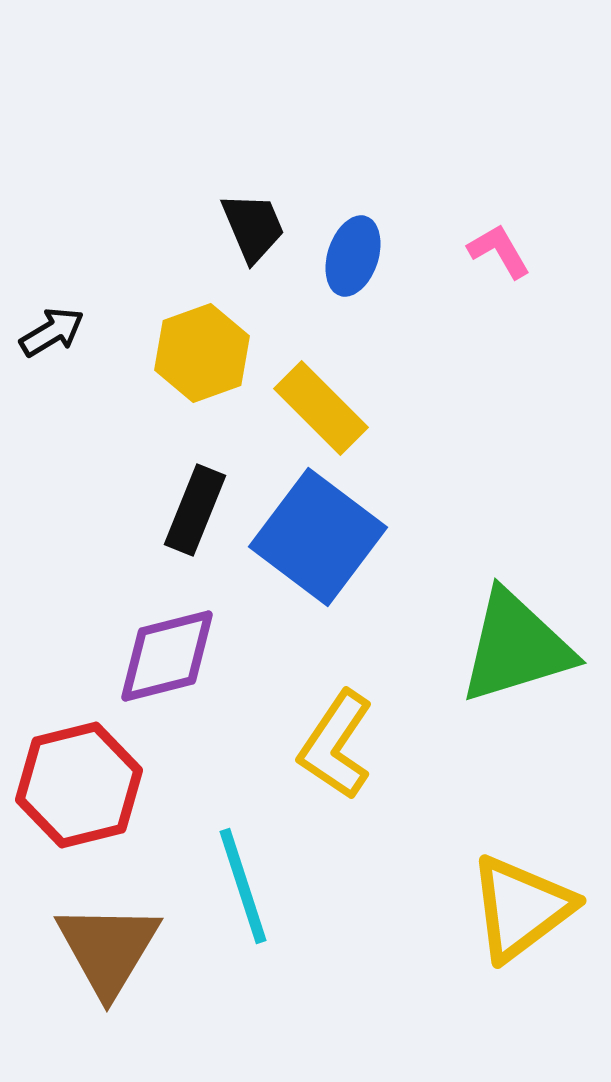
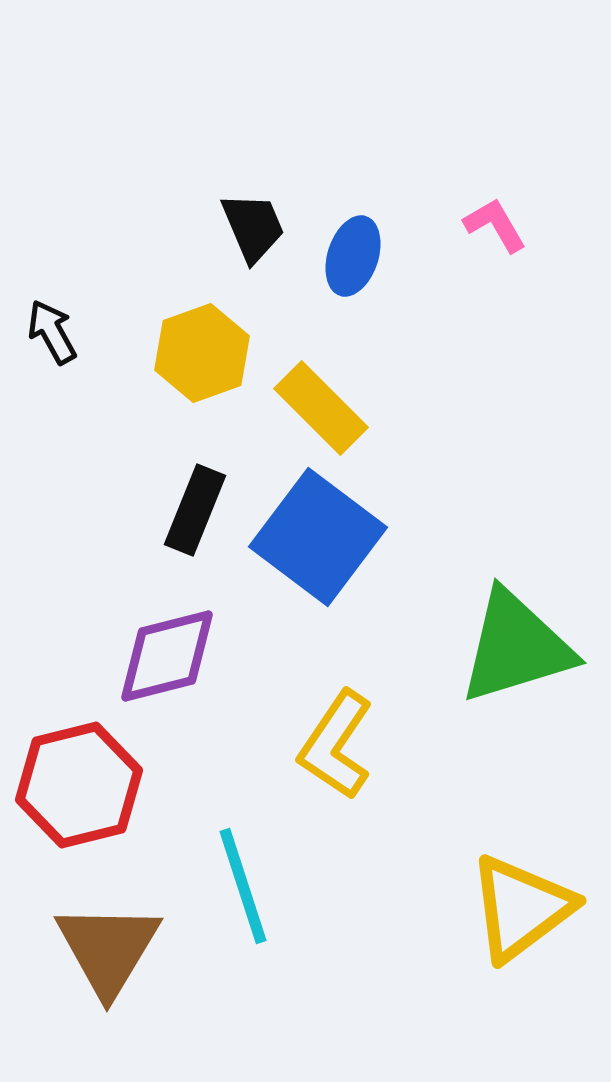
pink L-shape: moved 4 px left, 26 px up
black arrow: rotated 88 degrees counterclockwise
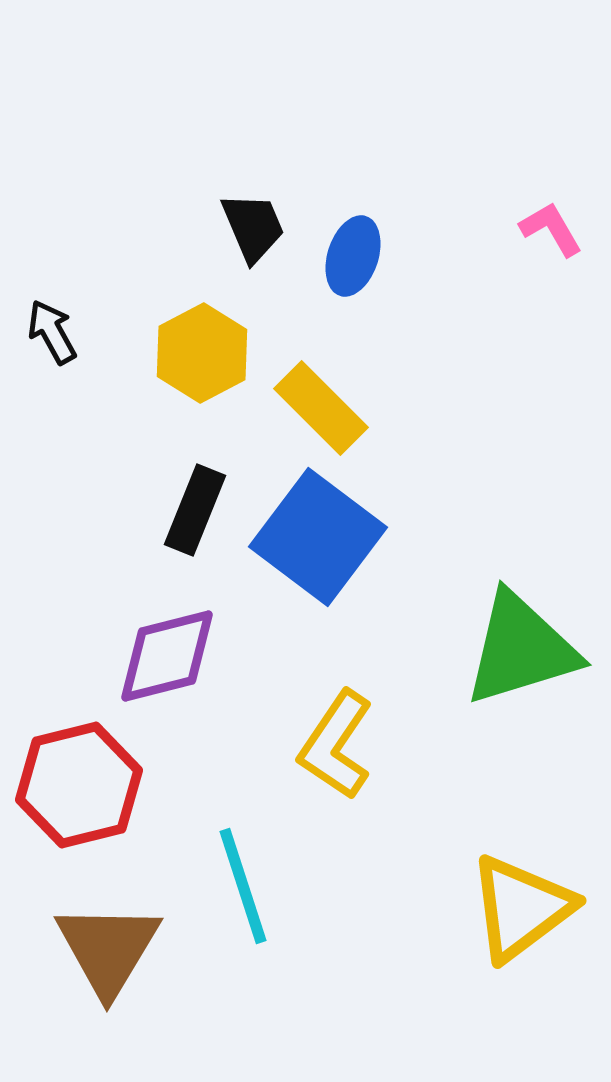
pink L-shape: moved 56 px right, 4 px down
yellow hexagon: rotated 8 degrees counterclockwise
green triangle: moved 5 px right, 2 px down
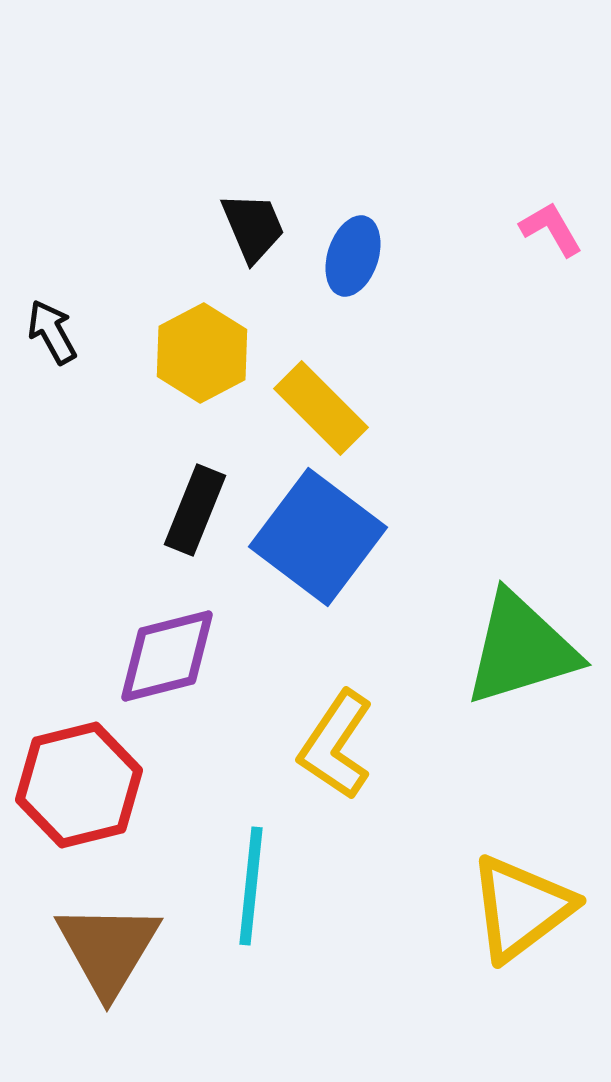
cyan line: moved 8 px right; rotated 24 degrees clockwise
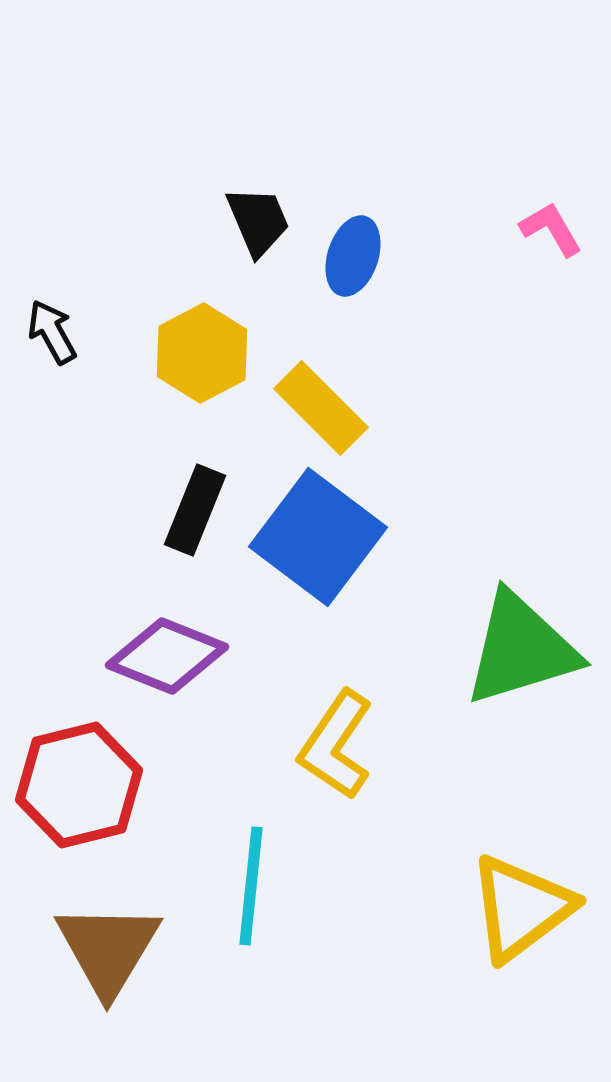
black trapezoid: moved 5 px right, 6 px up
purple diamond: rotated 36 degrees clockwise
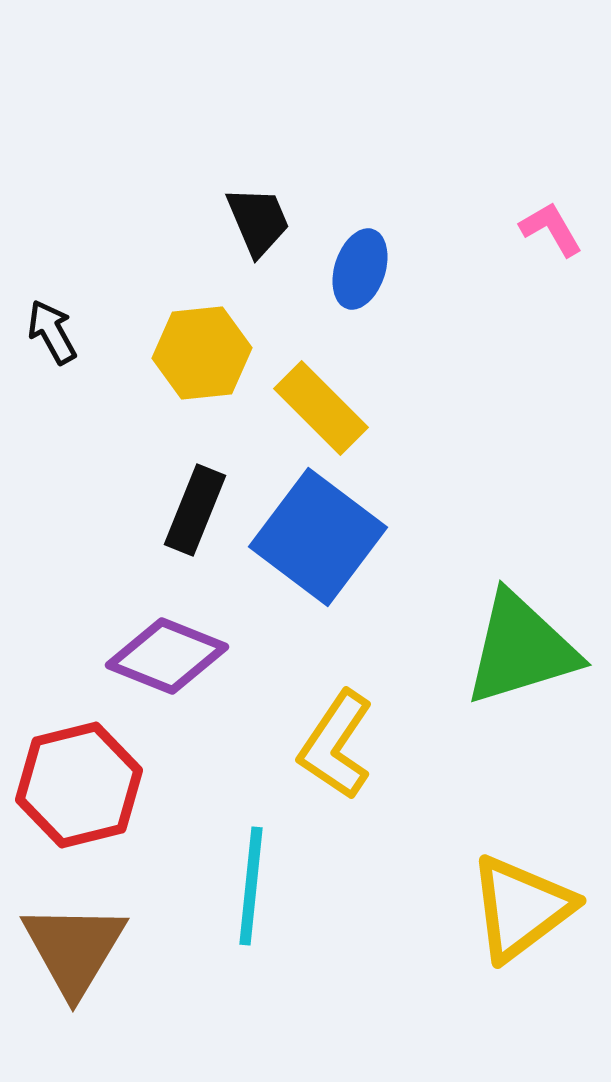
blue ellipse: moved 7 px right, 13 px down
yellow hexagon: rotated 22 degrees clockwise
brown triangle: moved 34 px left
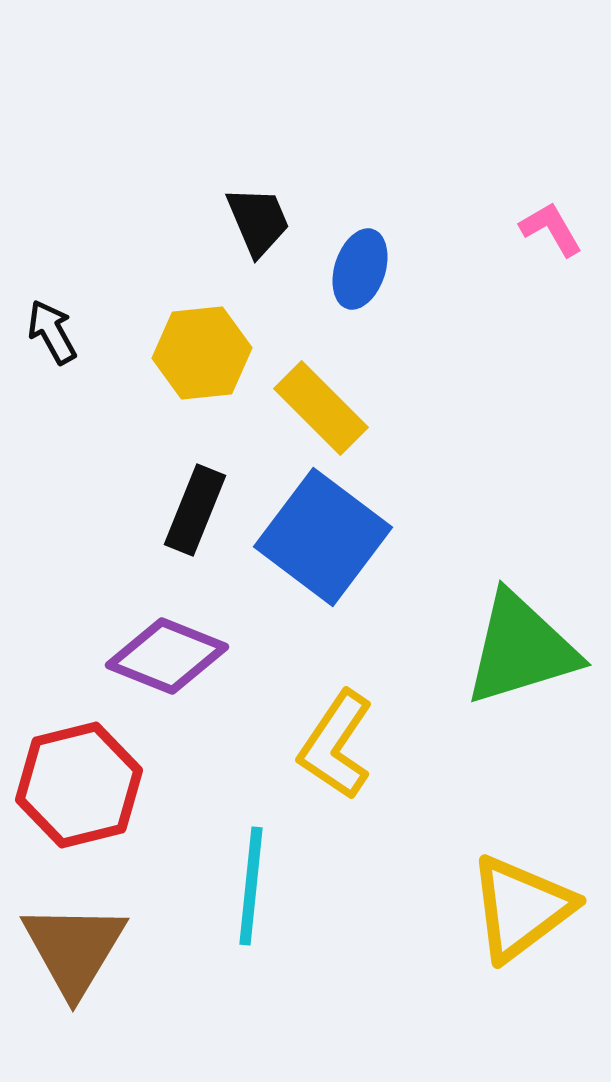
blue square: moved 5 px right
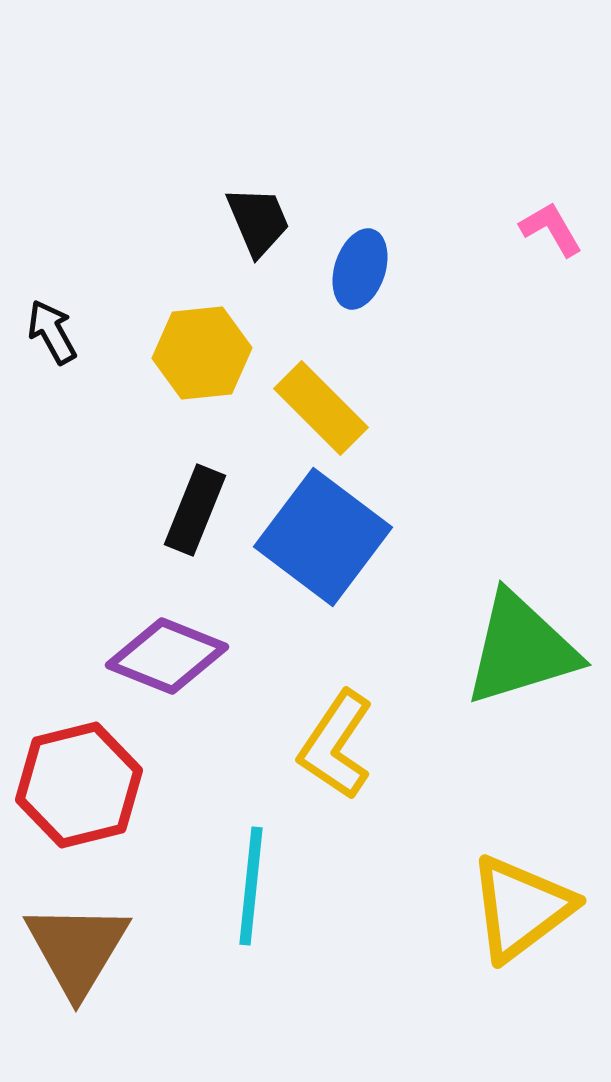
brown triangle: moved 3 px right
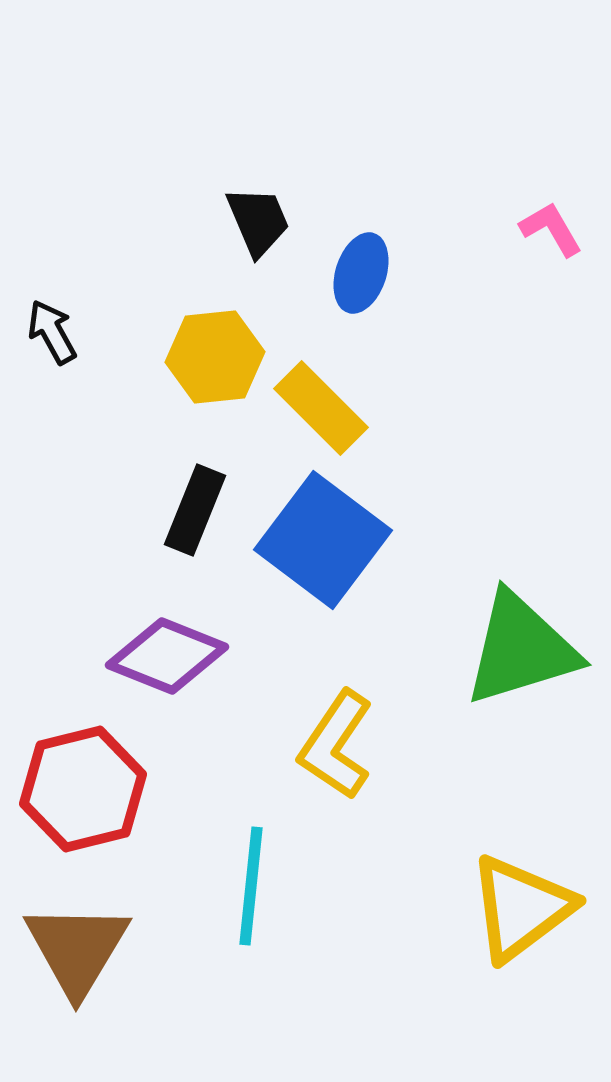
blue ellipse: moved 1 px right, 4 px down
yellow hexagon: moved 13 px right, 4 px down
blue square: moved 3 px down
red hexagon: moved 4 px right, 4 px down
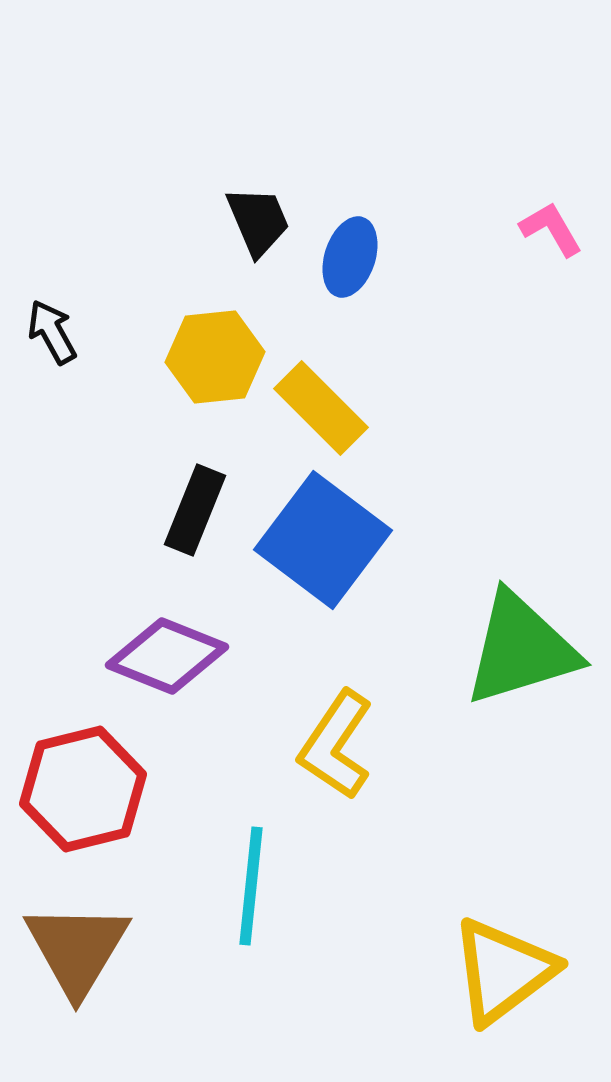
blue ellipse: moved 11 px left, 16 px up
yellow triangle: moved 18 px left, 63 px down
